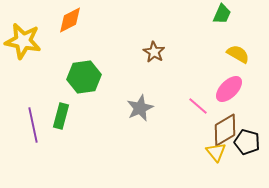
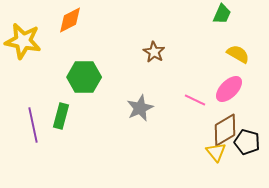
green hexagon: rotated 8 degrees clockwise
pink line: moved 3 px left, 6 px up; rotated 15 degrees counterclockwise
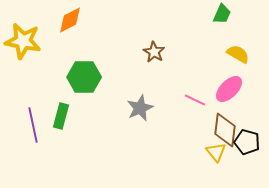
brown diamond: rotated 52 degrees counterclockwise
